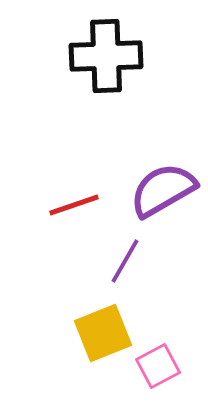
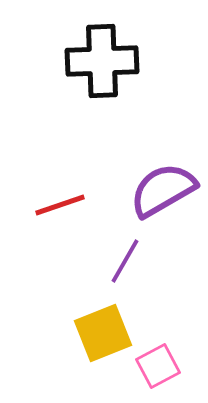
black cross: moved 4 px left, 5 px down
red line: moved 14 px left
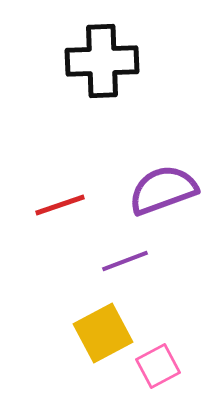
purple semicircle: rotated 10 degrees clockwise
purple line: rotated 39 degrees clockwise
yellow square: rotated 6 degrees counterclockwise
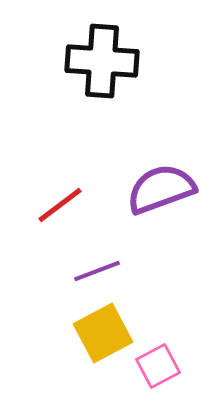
black cross: rotated 6 degrees clockwise
purple semicircle: moved 2 px left, 1 px up
red line: rotated 18 degrees counterclockwise
purple line: moved 28 px left, 10 px down
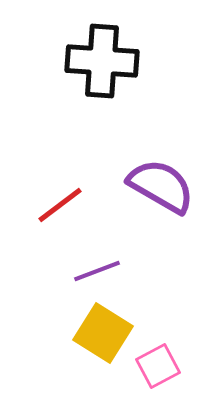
purple semicircle: moved 3 px up; rotated 50 degrees clockwise
yellow square: rotated 30 degrees counterclockwise
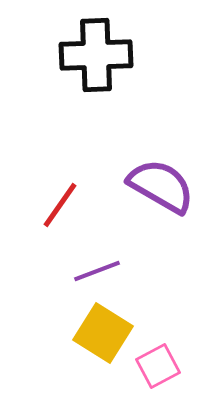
black cross: moved 6 px left, 6 px up; rotated 6 degrees counterclockwise
red line: rotated 18 degrees counterclockwise
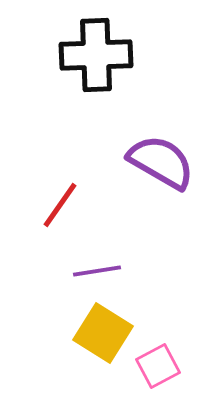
purple semicircle: moved 24 px up
purple line: rotated 12 degrees clockwise
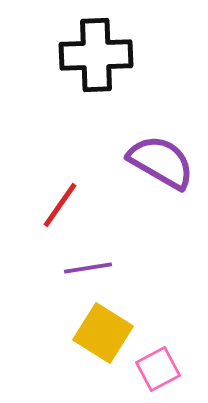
purple line: moved 9 px left, 3 px up
pink square: moved 3 px down
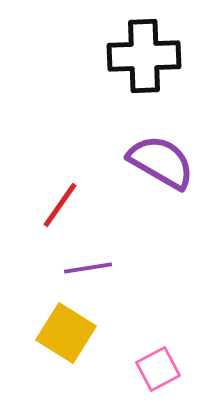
black cross: moved 48 px right, 1 px down
yellow square: moved 37 px left
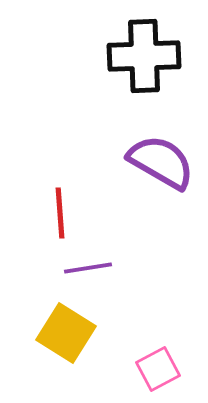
red line: moved 8 px down; rotated 39 degrees counterclockwise
